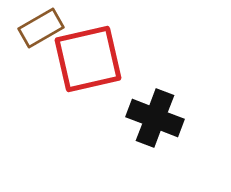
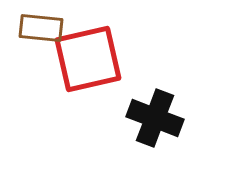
brown rectangle: rotated 36 degrees clockwise
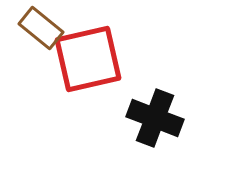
brown rectangle: rotated 33 degrees clockwise
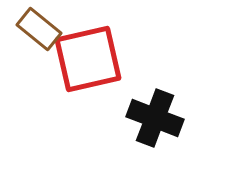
brown rectangle: moved 2 px left, 1 px down
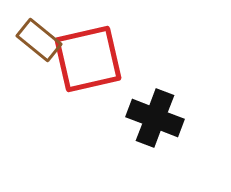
brown rectangle: moved 11 px down
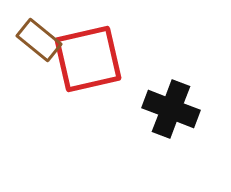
black cross: moved 16 px right, 9 px up
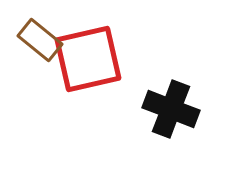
brown rectangle: moved 1 px right
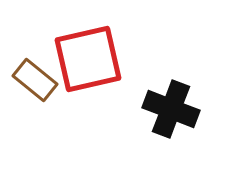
brown rectangle: moved 5 px left, 40 px down
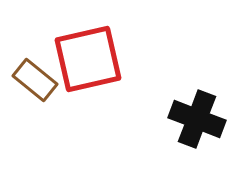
black cross: moved 26 px right, 10 px down
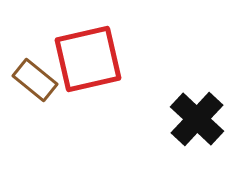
black cross: rotated 22 degrees clockwise
